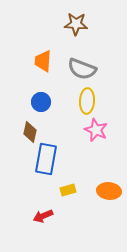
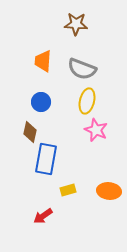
yellow ellipse: rotated 10 degrees clockwise
red arrow: rotated 12 degrees counterclockwise
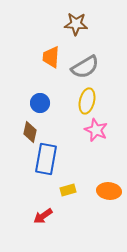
orange trapezoid: moved 8 px right, 4 px up
gray semicircle: moved 3 px right, 2 px up; rotated 52 degrees counterclockwise
blue circle: moved 1 px left, 1 px down
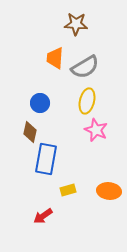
orange trapezoid: moved 4 px right, 1 px down
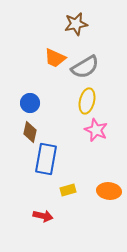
brown star: rotated 15 degrees counterclockwise
orange trapezoid: rotated 70 degrees counterclockwise
blue circle: moved 10 px left
red arrow: rotated 132 degrees counterclockwise
